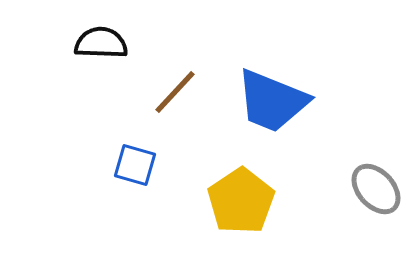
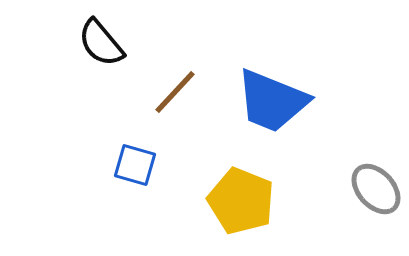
black semicircle: rotated 132 degrees counterclockwise
yellow pentagon: rotated 16 degrees counterclockwise
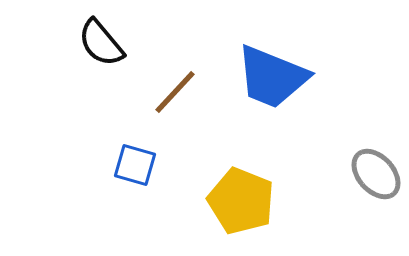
blue trapezoid: moved 24 px up
gray ellipse: moved 15 px up
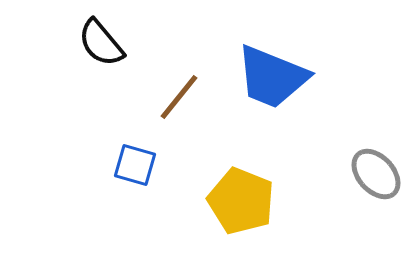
brown line: moved 4 px right, 5 px down; rotated 4 degrees counterclockwise
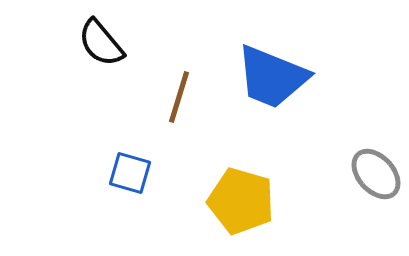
brown line: rotated 22 degrees counterclockwise
blue square: moved 5 px left, 8 px down
yellow pentagon: rotated 6 degrees counterclockwise
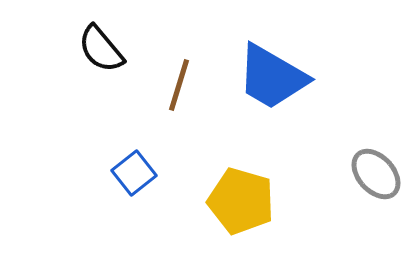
black semicircle: moved 6 px down
blue trapezoid: rotated 8 degrees clockwise
brown line: moved 12 px up
blue square: moved 4 px right; rotated 36 degrees clockwise
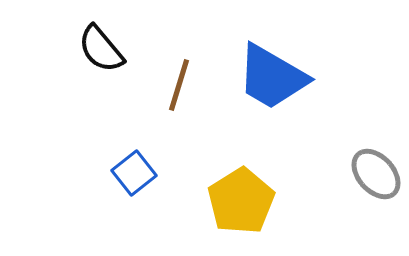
yellow pentagon: rotated 24 degrees clockwise
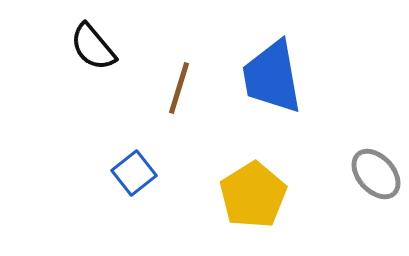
black semicircle: moved 8 px left, 2 px up
blue trapezoid: rotated 50 degrees clockwise
brown line: moved 3 px down
yellow pentagon: moved 12 px right, 6 px up
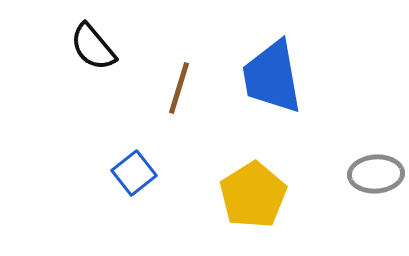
gray ellipse: rotated 52 degrees counterclockwise
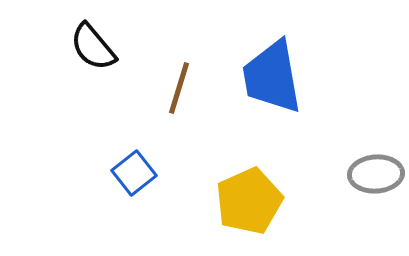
yellow pentagon: moved 4 px left, 6 px down; rotated 8 degrees clockwise
